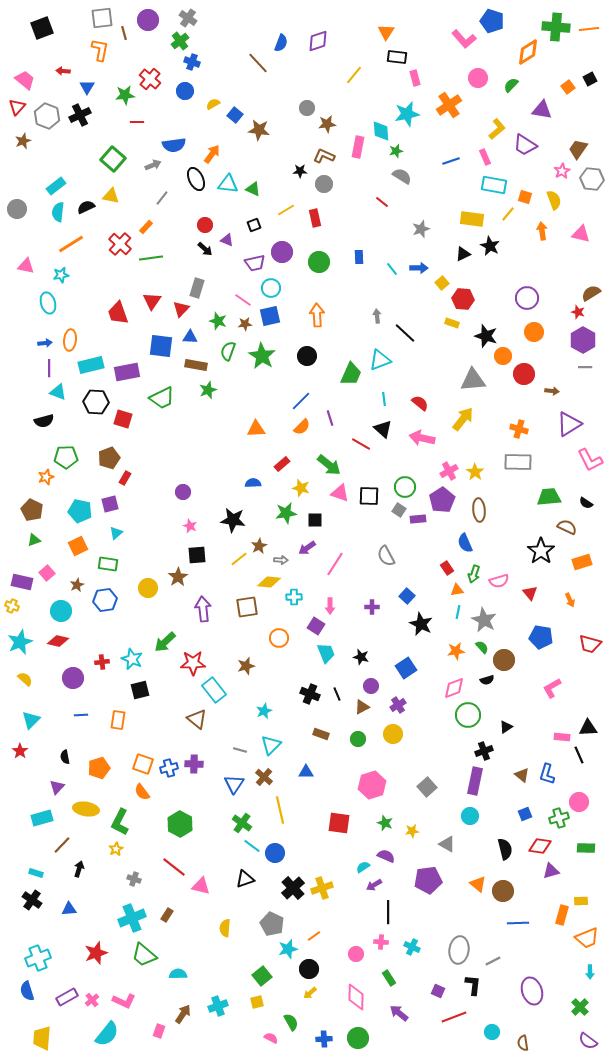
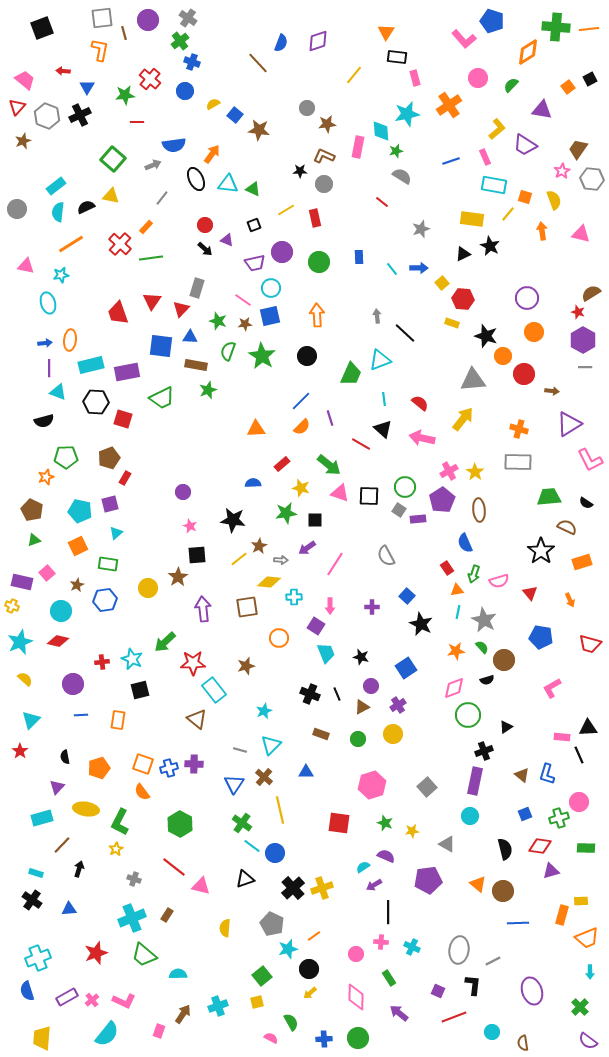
purple circle at (73, 678): moved 6 px down
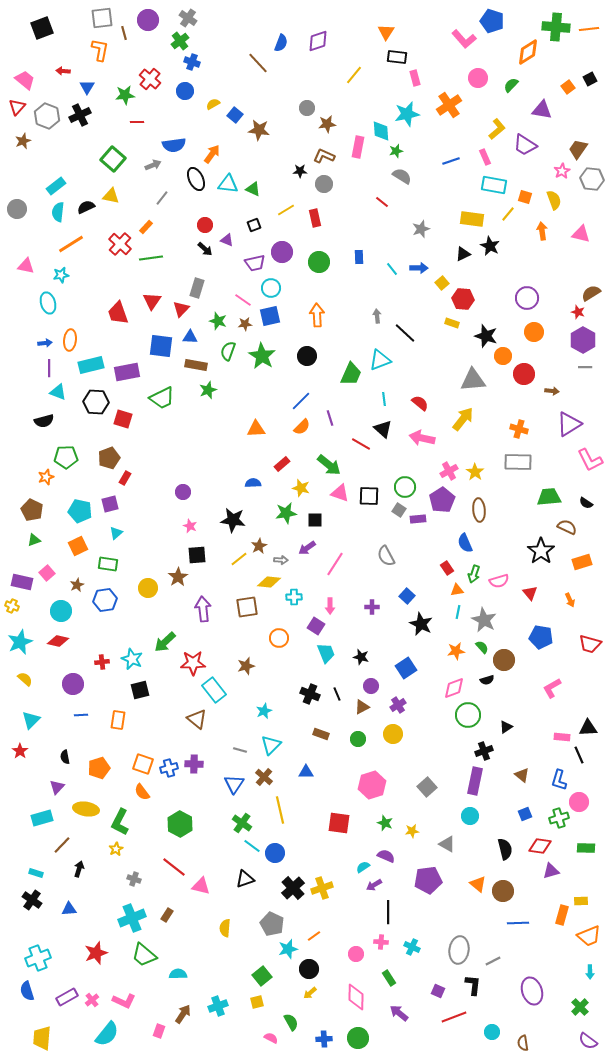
blue L-shape at (547, 774): moved 12 px right, 6 px down
orange trapezoid at (587, 938): moved 2 px right, 2 px up
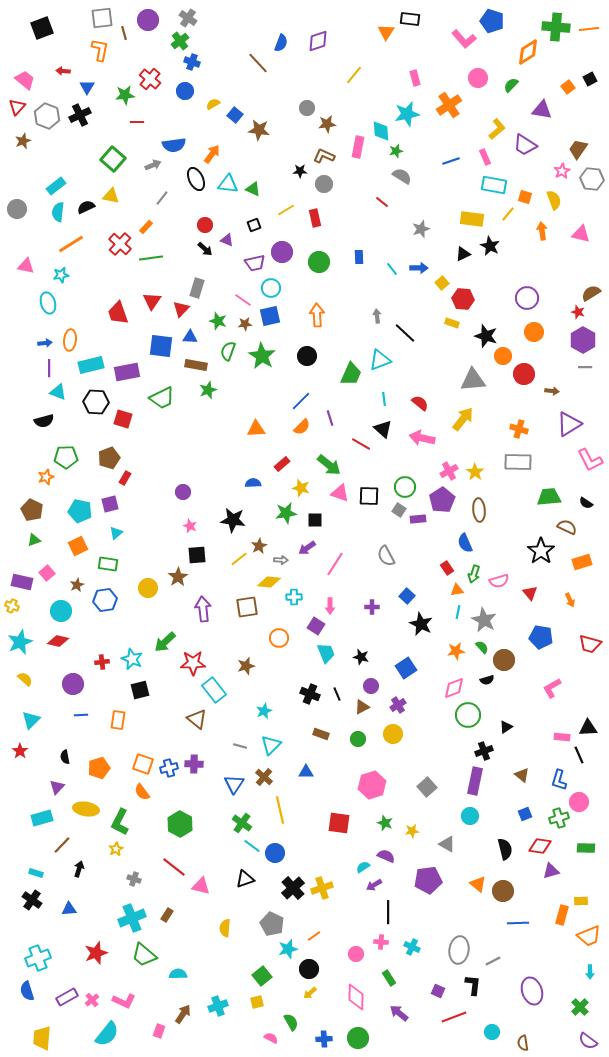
black rectangle at (397, 57): moved 13 px right, 38 px up
gray line at (240, 750): moved 4 px up
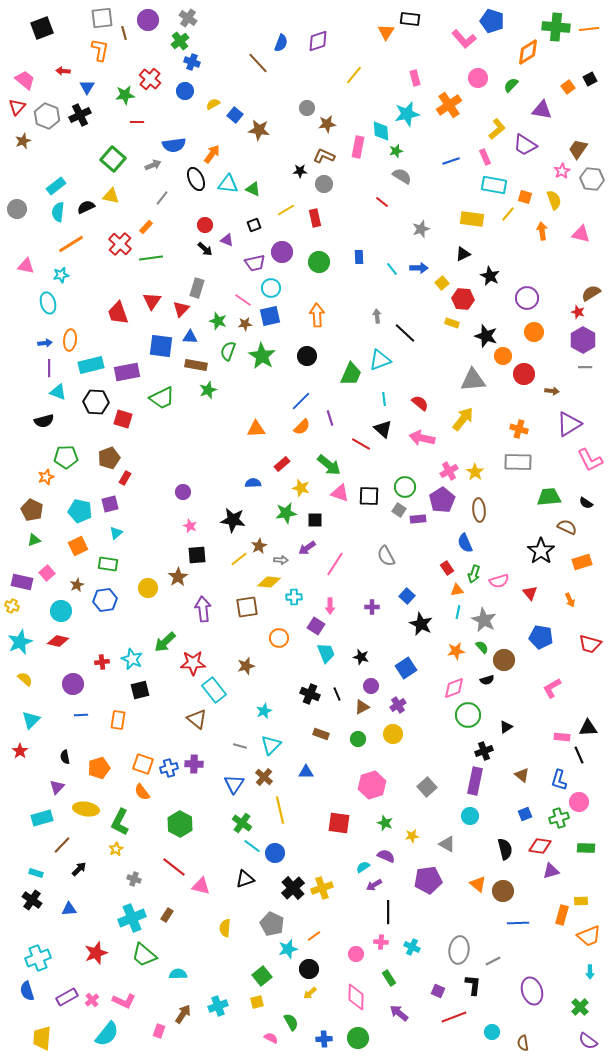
black star at (490, 246): moved 30 px down
yellow star at (412, 831): moved 5 px down
black arrow at (79, 869): rotated 28 degrees clockwise
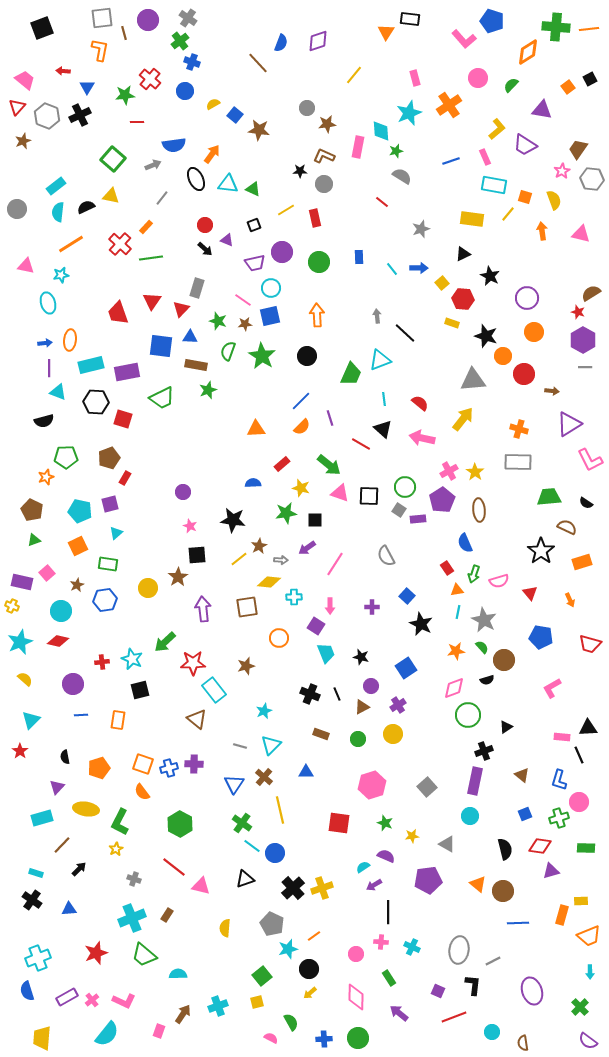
cyan star at (407, 114): moved 2 px right, 1 px up; rotated 10 degrees counterclockwise
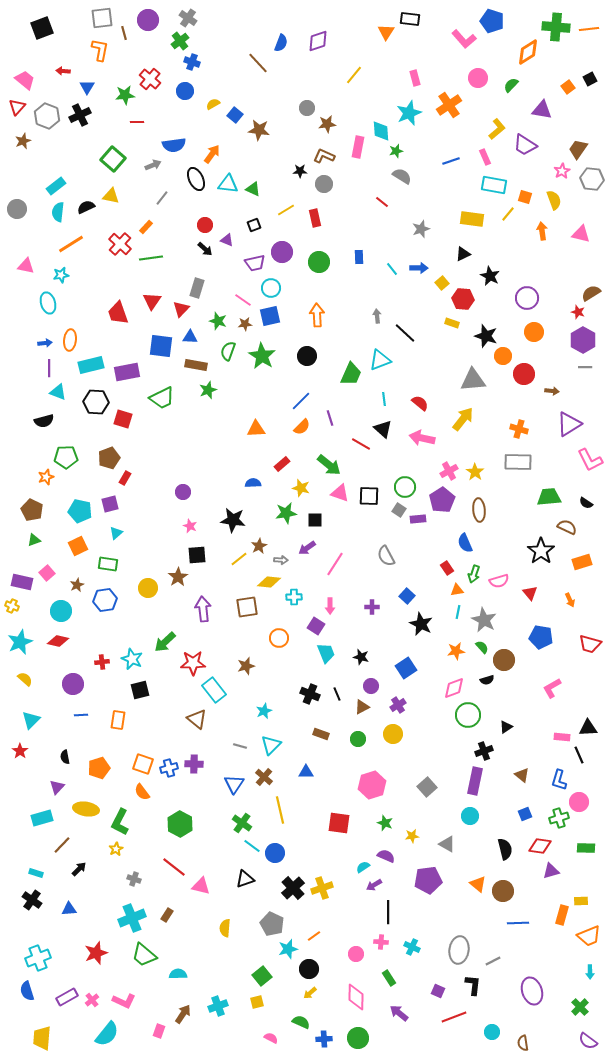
green semicircle at (291, 1022): moved 10 px right; rotated 36 degrees counterclockwise
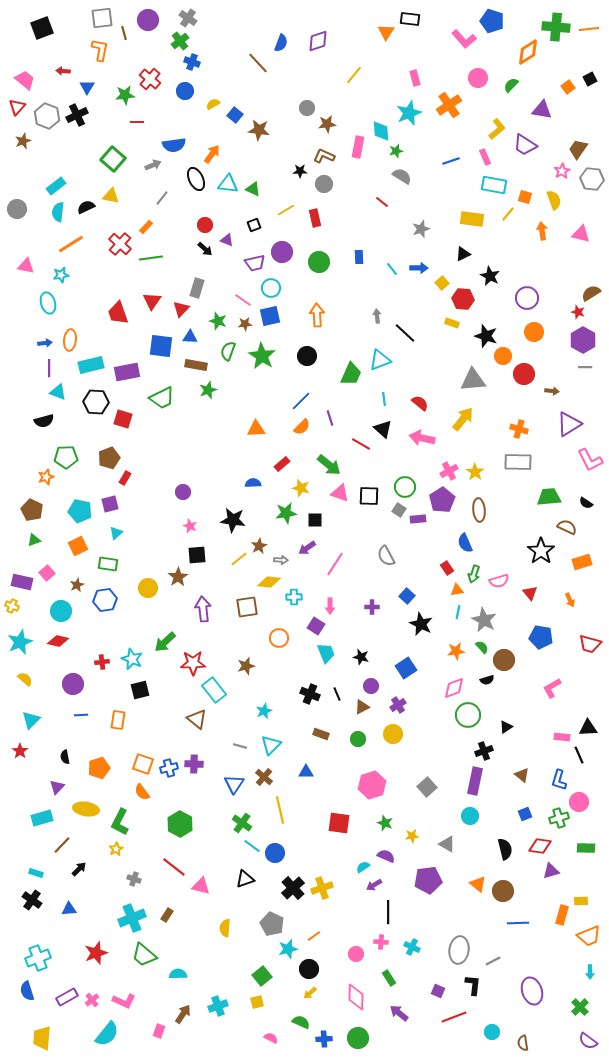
black cross at (80, 115): moved 3 px left
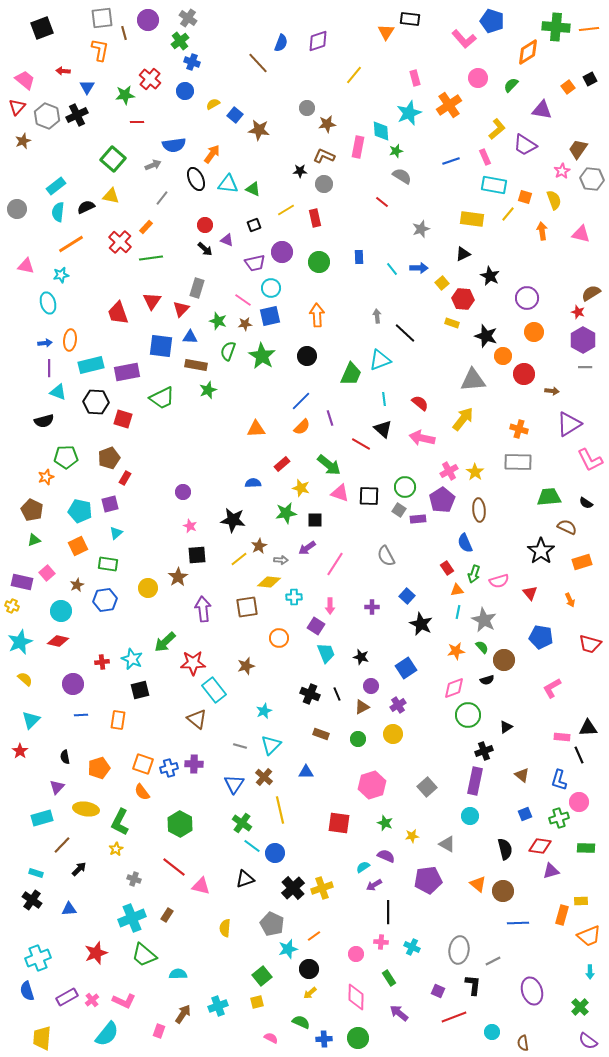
red cross at (120, 244): moved 2 px up
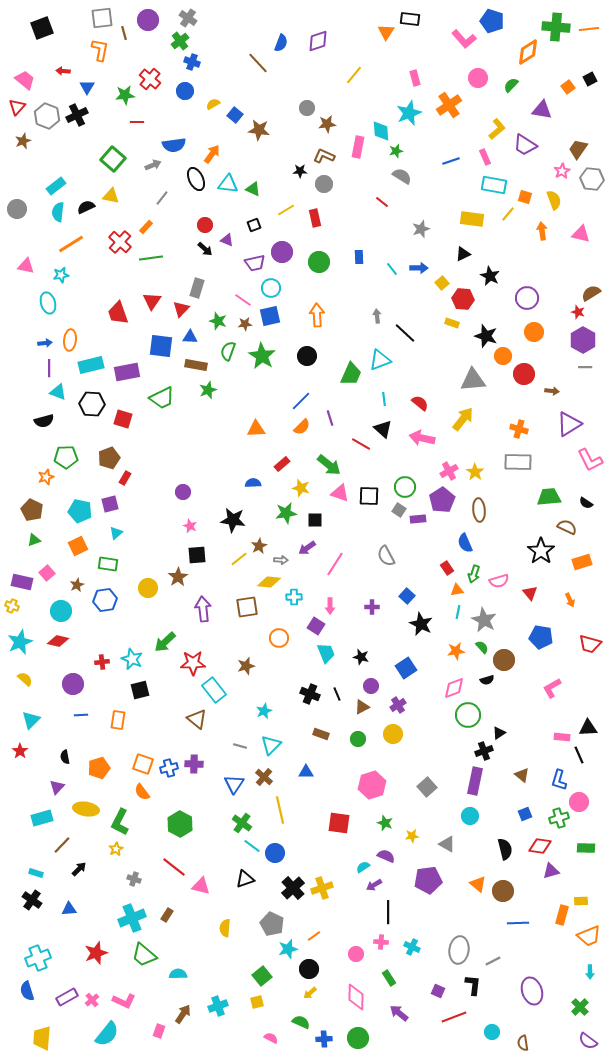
black hexagon at (96, 402): moved 4 px left, 2 px down
black triangle at (506, 727): moved 7 px left, 6 px down
